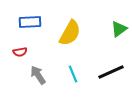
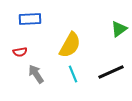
blue rectangle: moved 3 px up
yellow semicircle: moved 12 px down
gray arrow: moved 2 px left, 1 px up
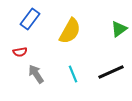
blue rectangle: rotated 50 degrees counterclockwise
yellow semicircle: moved 14 px up
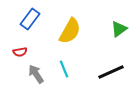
cyan line: moved 9 px left, 5 px up
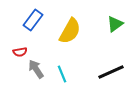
blue rectangle: moved 3 px right, 1 px down
green triangle: moved 4 px left, 5 px up
cyan line: moved 2 px left, 5 px down
gray arrow: moved 5 px up
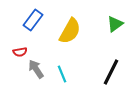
black line: rotated 40 degrees counterclockwise
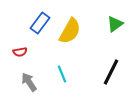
blue rectangle: moved 7 px right, 3 px down
gray arrow: moved 7 px left, 13 px down
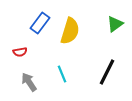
yellow semicircle: rotated 12 degrees counterclockwise
black line: moved 4 px left
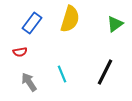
blue rectangle: moved 8 px left
yellow semicircle: moved 12 px up
black line: moved 2 px left
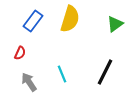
blue rectangle: moved 1 px right, 2 px up
red semicircle: moved 1 px down; rotated 56 degrees counterclockwise
